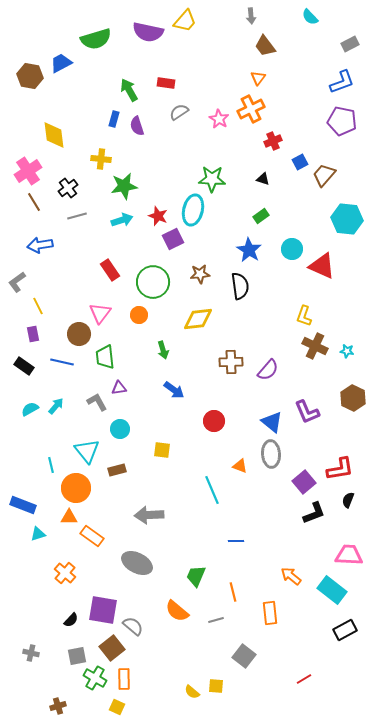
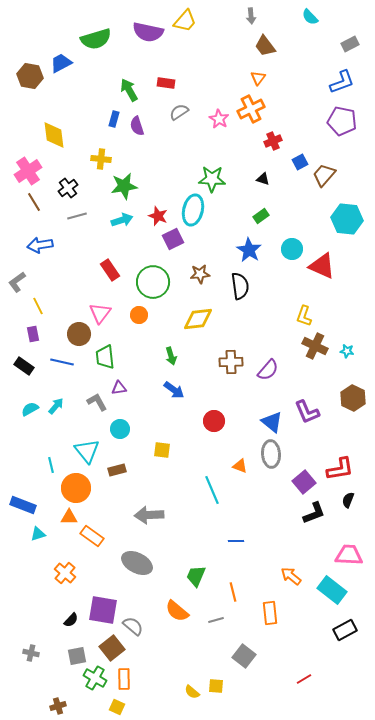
green arrow at (163, 350): moved 8 px right, 6 px down
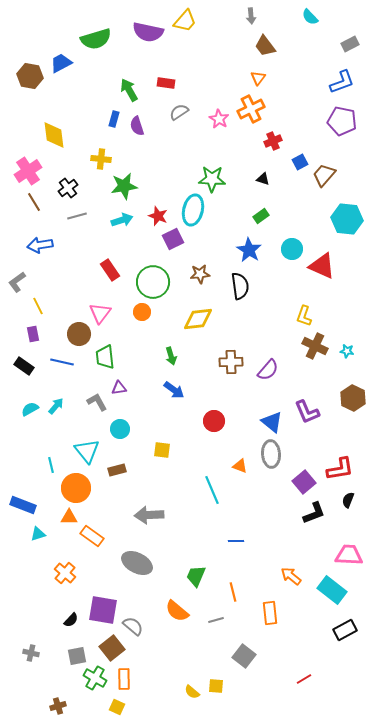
orange circle at (139, 315): moved 3 px right, 3 px up
